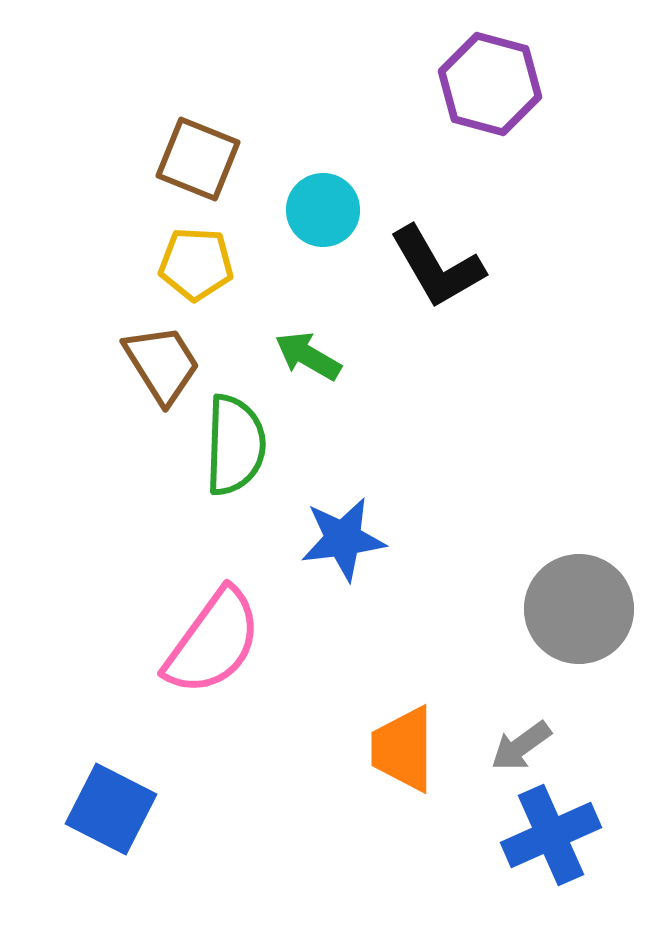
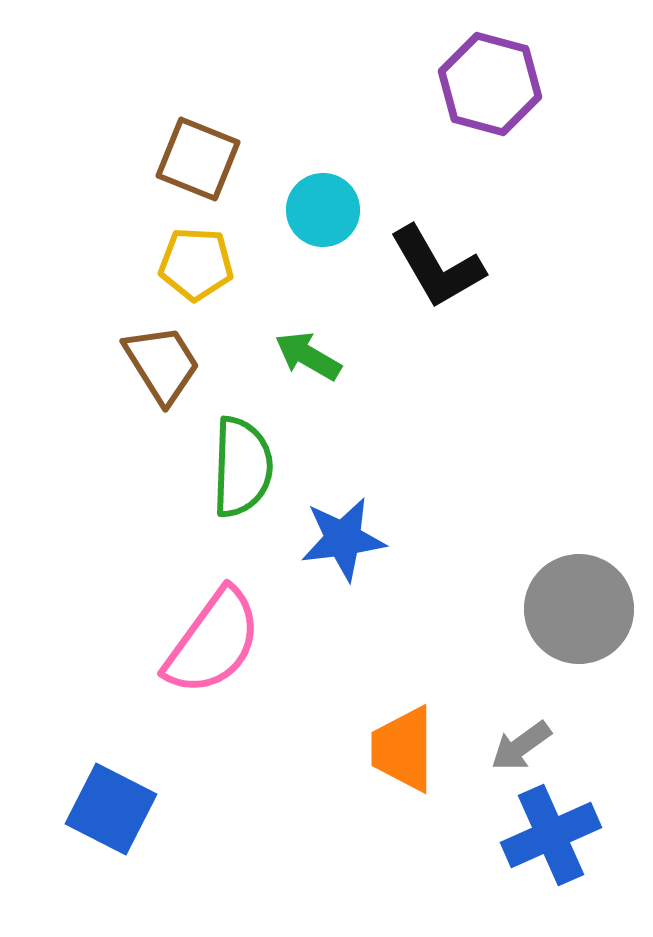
green semicircle: moved 7 px right, 22 px down
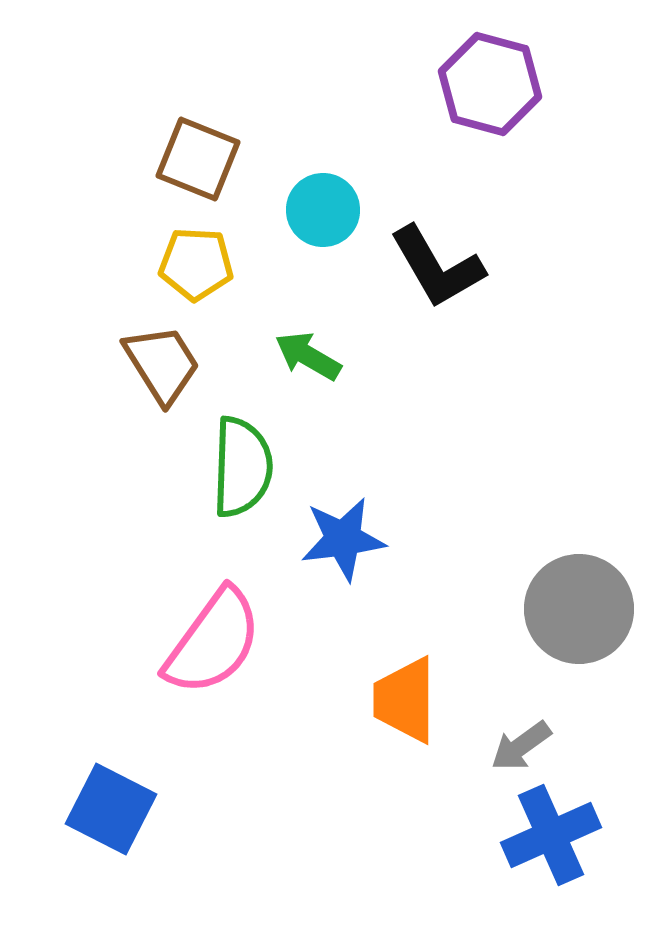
orange trapezoid: moved 2 px right, 49 px up
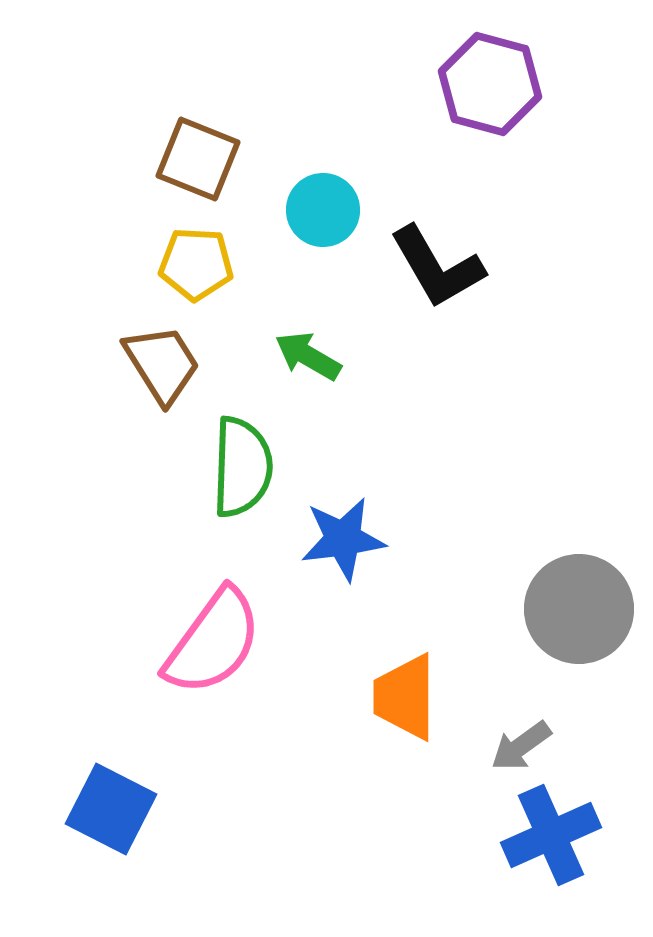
orange trapezoid: moved 3 px up
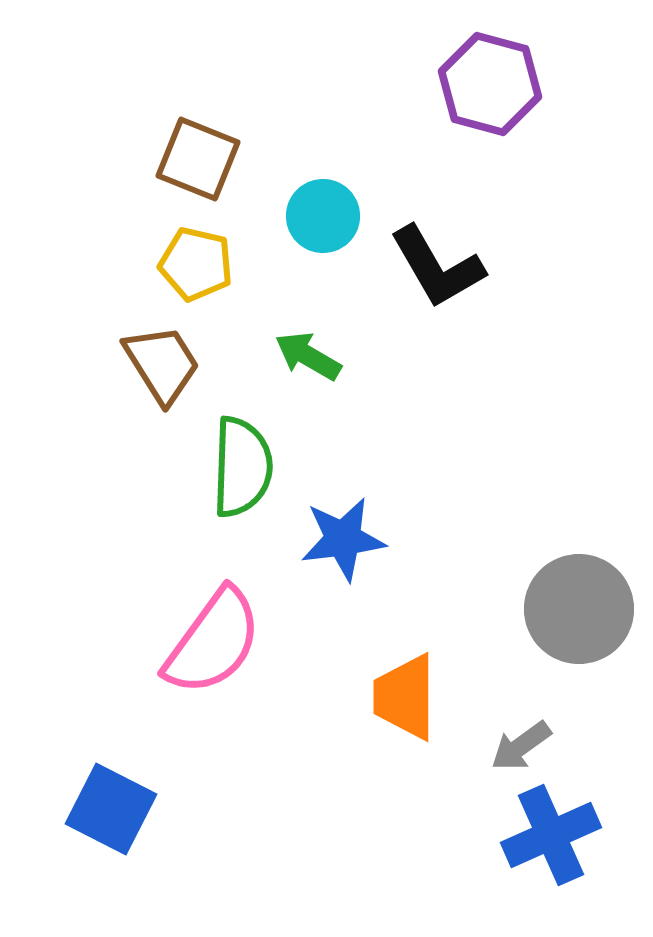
cyan circle: moved 6 px down
yellow pentagon: rotated 10 degrees clockwise
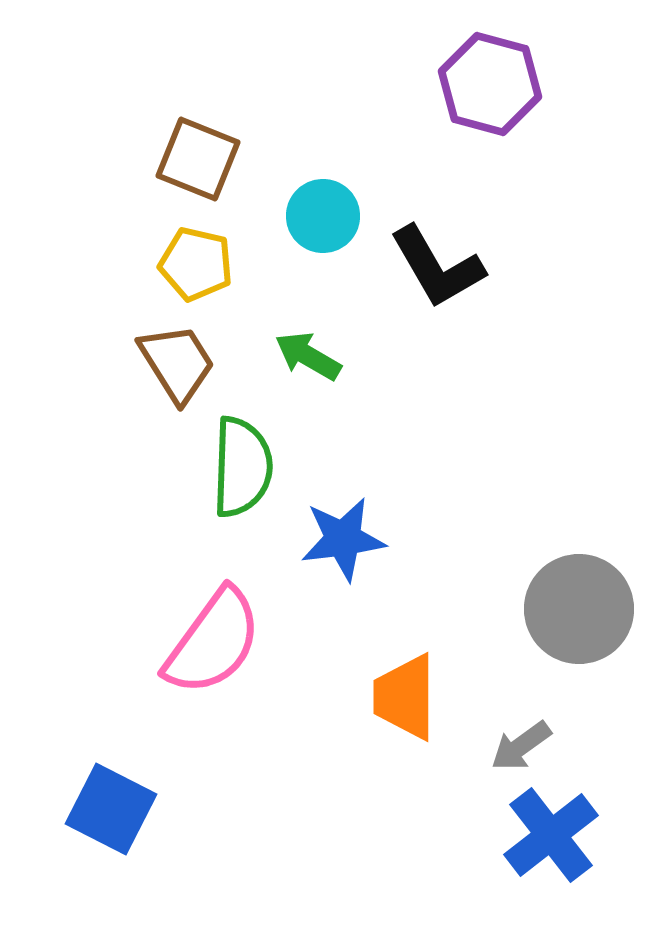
brown trapezoid: moved 15 px right, 1 px up
blue cross: rotated 14 degrees counterclockwise
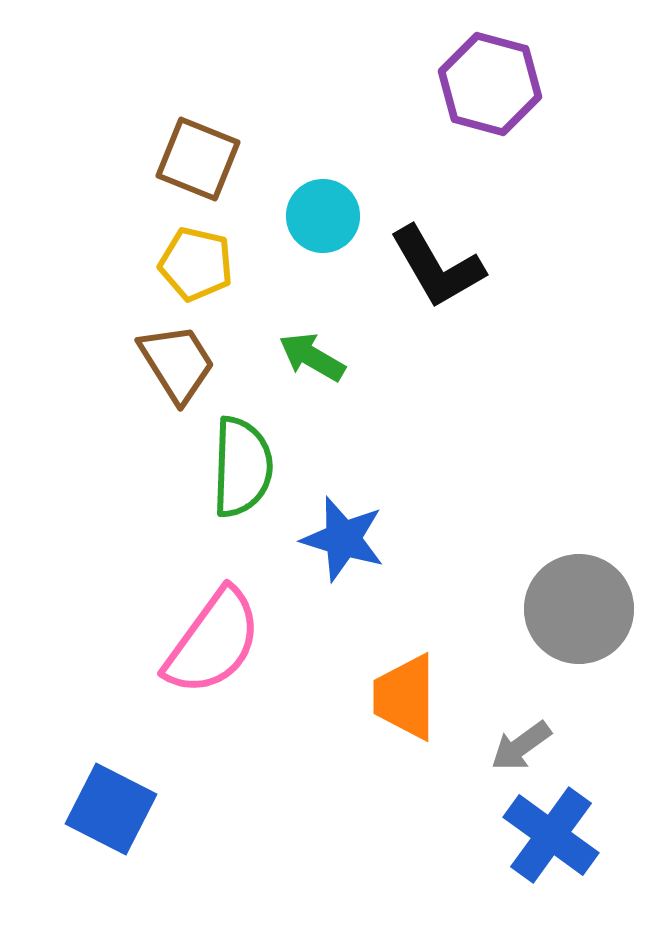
green arrow: moved 4 px right, 1 px down
blue star: rotated 24 degrees clockwise
blue cross: rotated 16 degrees counterclockwise
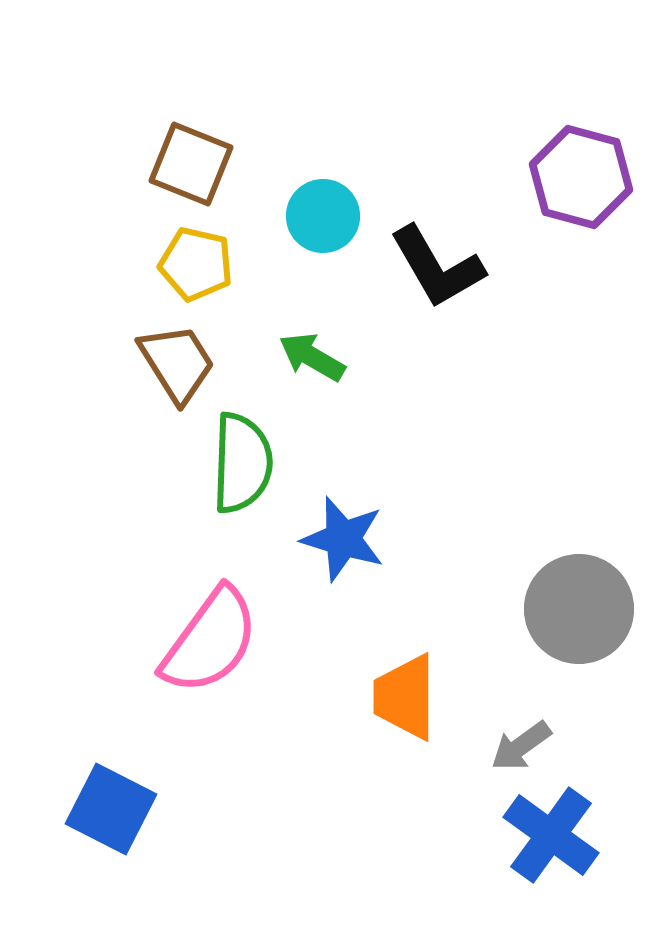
purple hexagon: moved 91 px right, 93 px down
brown square: moved 7 px left, 5 px down
green semicircle: moved 4 px up
pink semicircle: moved 3 px left, 1 px up
